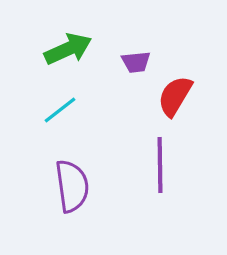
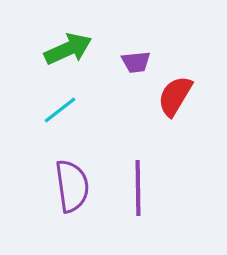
purple line: moved 22 px left, 23 px down
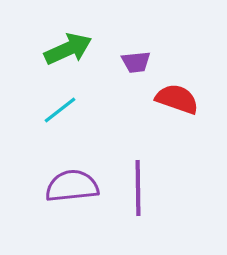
red semicircle: moved 2 px right, 3 px down; rotated 78 degrees clockwise
purple semicircle: rotated 88 degrees counterclockwise
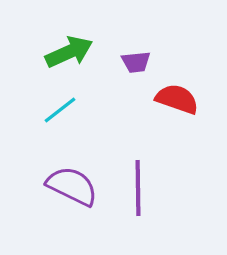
green arrow: moved 1 px right, 3 px down
purple semicircle: rotated 32 degrees clockwise
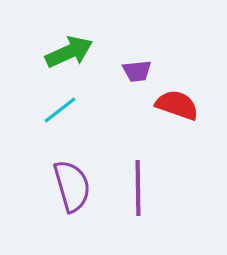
purple trapezoid: moved 1 px right, 9 px down
red semicircle: moved 6 px down
purple semicircle: rotated 48 degrees clockwise
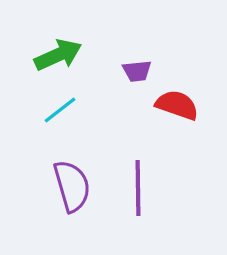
green arrow: moved 11 px left, 3 px down
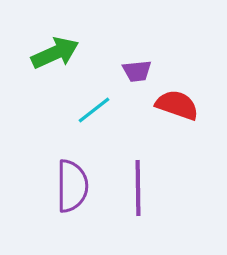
green arrow: moved 3 px left, 2 px up
cyan line: moved 34 px right
purple semicircle: rotated 16 degrees clockwise
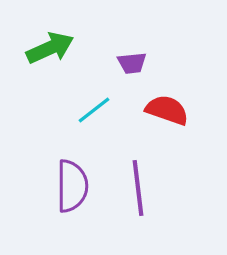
green arrow: moved 5 px left, 5 px up
purple trapezoid: moved 5 px left, 8 px up
red semicircle: moved 10 px left, 5 px down
purple line: rotated 6 degrees counterclockwise
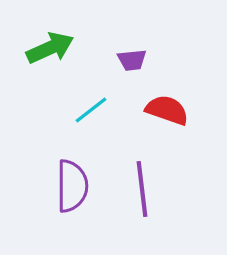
purple trapezoid: moved 3 px up
cyan line: moved 3 px left
purple line: moved 4 px right, 1 px down
